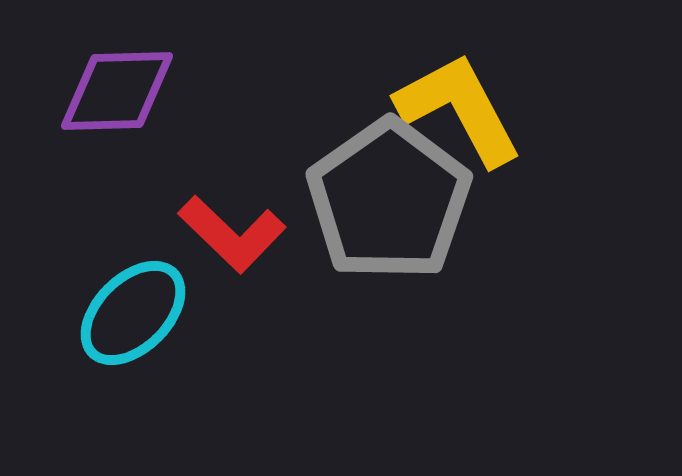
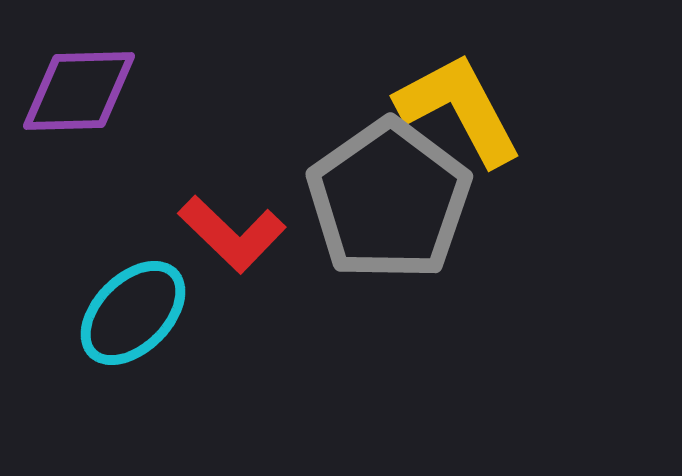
purple diamond: moved 38 px left
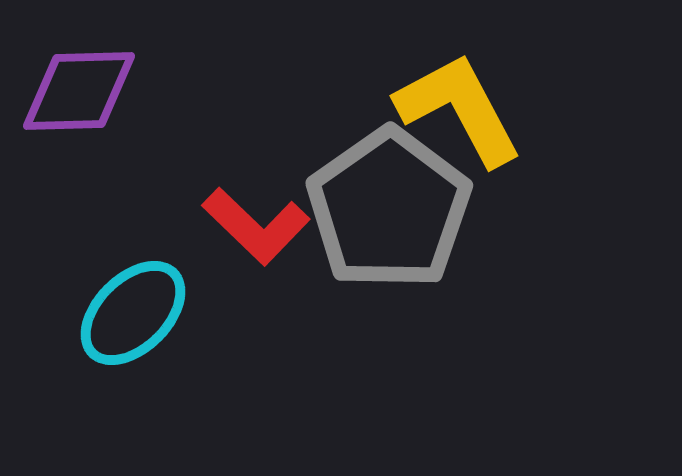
gray pentagon: moved 9 px down
red L-shape: moved 24 px right, 8 px up
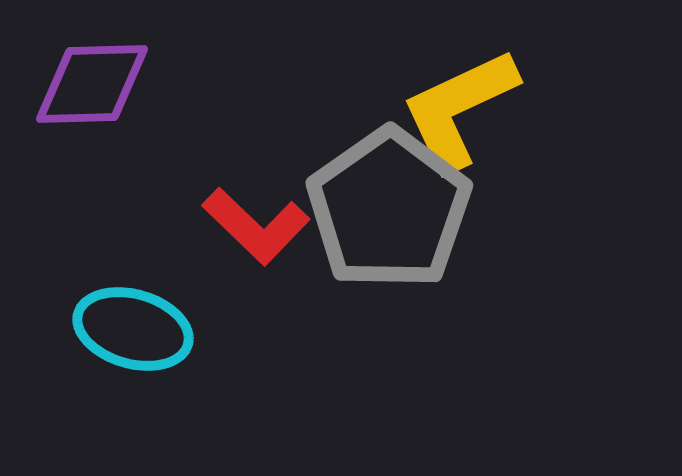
purple diamond: moved 13 px right, 7 px up
yellow L-shape: rotated 87 degrees counterclockwise
cyan ellipse: moved 16 px down; rotated 61 degrees clockwise
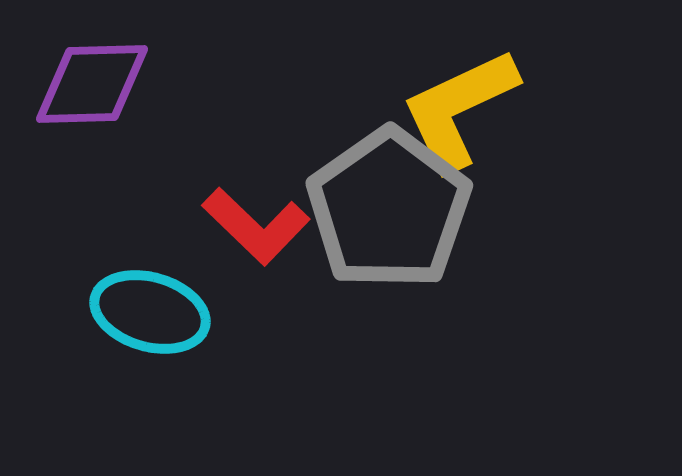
cyan ellipse: moved 17 px right, 17 px up
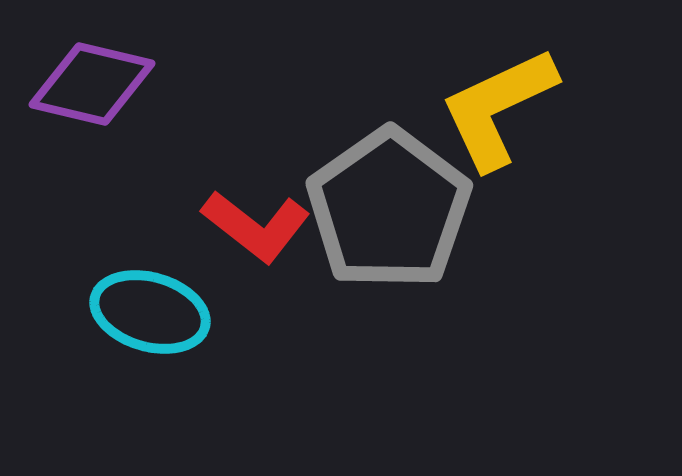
purple diamond: rotated 15 degrees clockwise
yellow L-shape: moved 39 px right, 1 px up
red L-shape: rotated 6 degrees counterclockwise
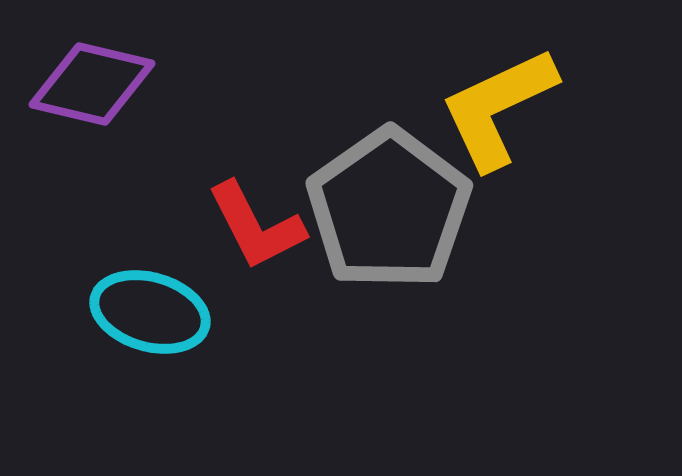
red L-shape: rotated 25 degrees clockwise
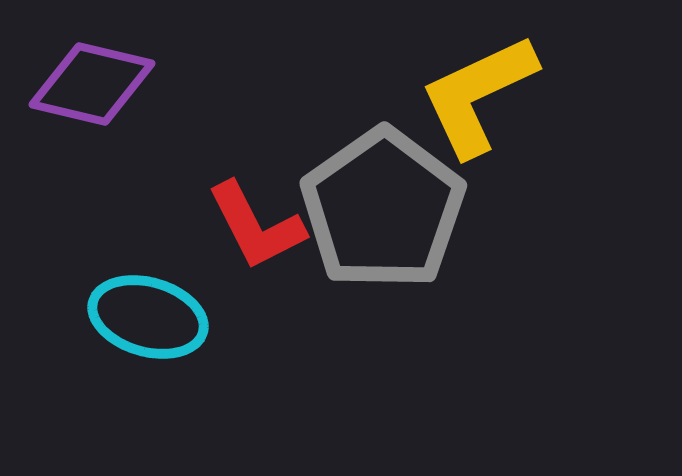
yellow L-shape: moved 20 px left, 13 px up
gray pentagon: moved 6 px left
cyan ellipse: moved 2 px left, 5 px down
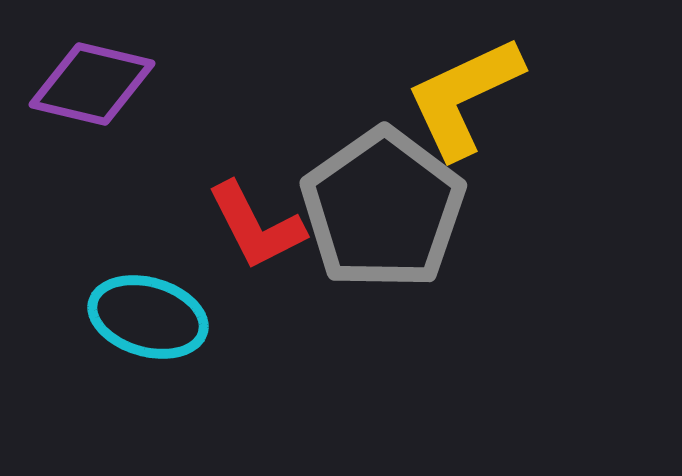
yellow L-shape: moved 14 px left, 2 px down
